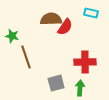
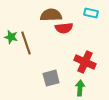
brown semicircle: moved 4 px up
red semicircle: moved 1 px left, 1 px down; rotated 48 degrees clockwise
green star: moved 1 px left, 1 px down
brown line: moved 14 px up
red cross: rotated 25 degrees clockwise
gray square: moved 5 px left, 5 px up
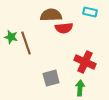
cyan rectangle: moved 1 px left, 1 px up
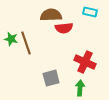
green star: moved 2 px down
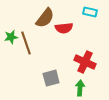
brown semicircle: moved 6 px left, 3 px down; rotated 130 degrees clockwise
green star: moved 2 px up; rotated 24 degrees counterclockwise
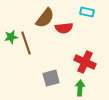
cyan rectangle: moved 3 px left
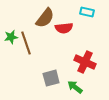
green arrow: moved 5 px left, 1 px up; rotated 56 degrees counterclockwise
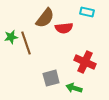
green arrow: moved 1 px left, 1 px down; rotated 21 degrees counterclockwise
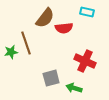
green star: moved 15 px down
red cross: moved 1 px up
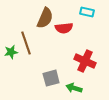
brown semicircle: rotated 15 degrees counterclockwise
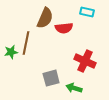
brown line: rotated 30 degrees clockwise
